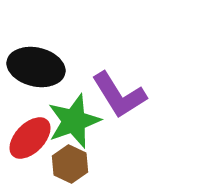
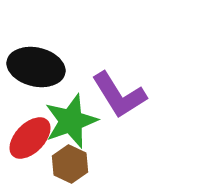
green star: moved 3 px left
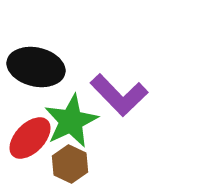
purple L-shape: rotated 12 degrees counterclockwise
green star: rotated 6 degrees counterclockwise
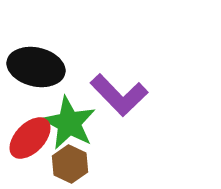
green star: moved 2 px left, 2 px down; rotated 18 degrees counterclockwise
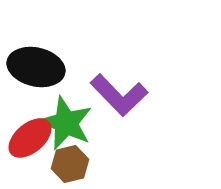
green star: moved 3 px left; rotated 4 degrees counterclockwise
red ellipse: rotated 6 degrees clockwise
brown hexagon: rotated 21 degrees clockwise
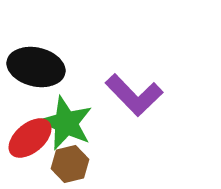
purple L-shape: moved 15 px right
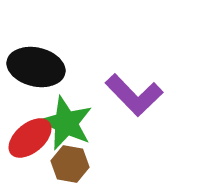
brown hexagon: rotated 24 degrees clockwise
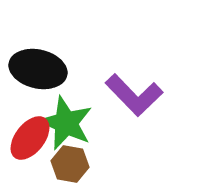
black ellipse: moved 2 px right, 2 px down
red ellipse: rotated 12 degrees counterclockwise
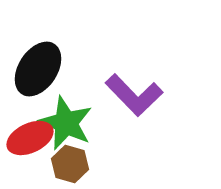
black ellipse: rotated 70 degrees counterclockwise
red ellipse: rotated 27 degrees clockwise
brown hexagon: rotated 6 degrees clockwise
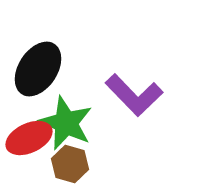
red ellipse: moved 1 px left
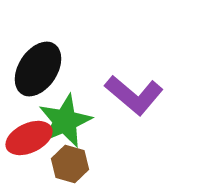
purple L-shape: rotated 6 degrees counterclockwise
green star: moved 1 px left, 2 px up; rotated 24 degrees clockwise
